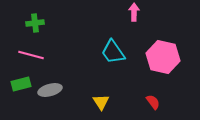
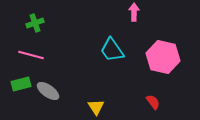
green cross: rotated 12 degrees counterclockwise
cyan trapezoid: moved 1 px left, 2 px up
gray ellipse: moved 2 px left, 1 px down; rotated 50 degrees clockwise
yellow triangle: moved 5 px left, 5 px down
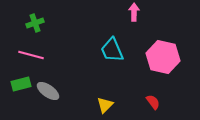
cyan trapezoid: rotated 12 degrees clockwise
yellow triangle: moved 9 px right, 2 px up; rotated 18 degrees clockwise
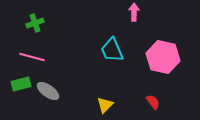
pink line: moved 1 px right, 2 px down
